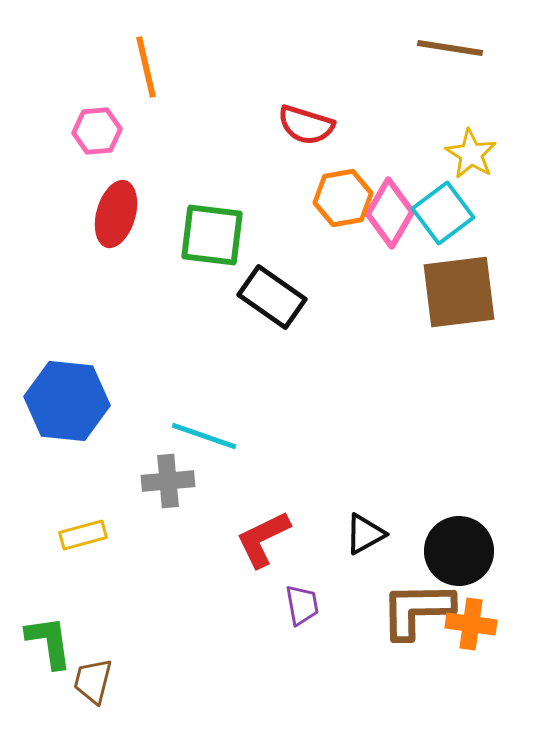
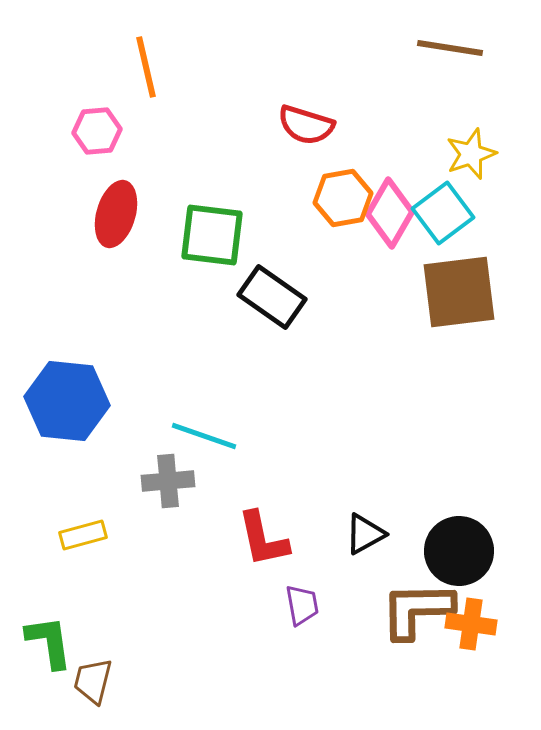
yellow star: rotated 21 degrees clockwise
red L-shape: rotated 76 degrees counterclockwise
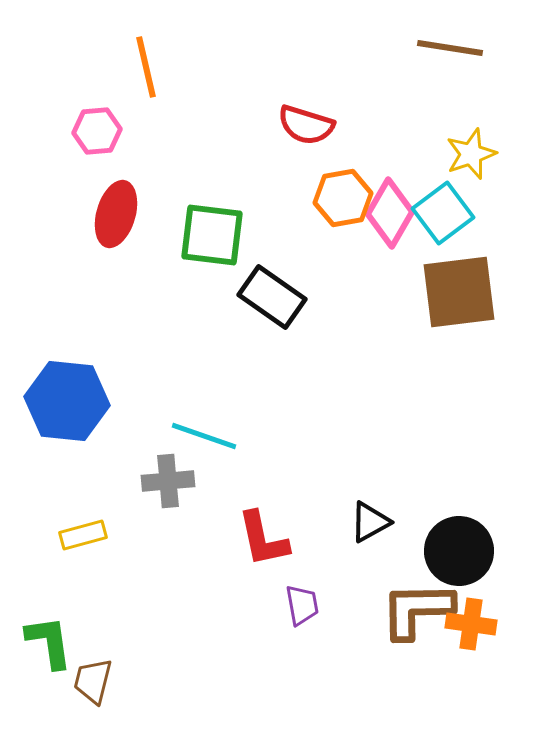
black triangle: moved 5 px right, 12 px up
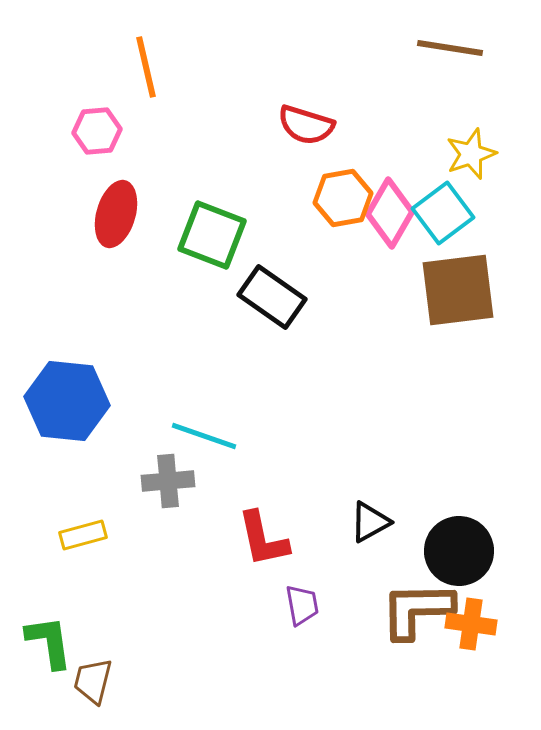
green square: rotated 14 degrees clockwise
brown square: moved 1 px left, 2 px up
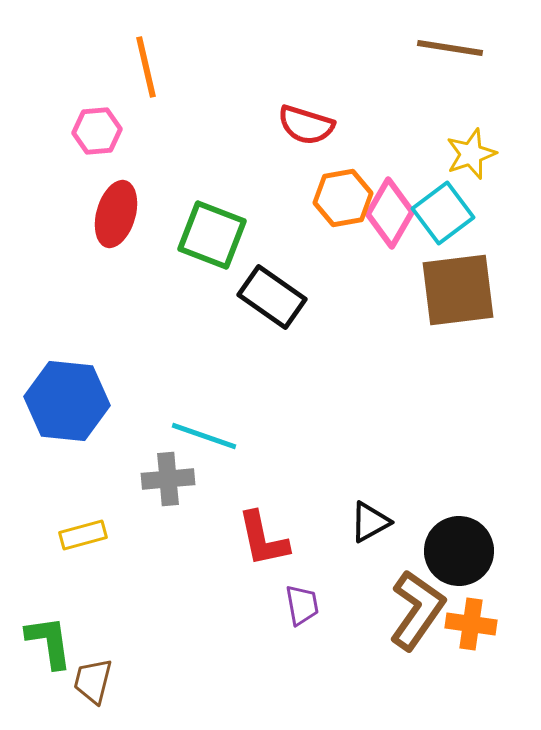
gray cross: moved 2 px up
brown L-shape: rotated 126 degrees clockwise
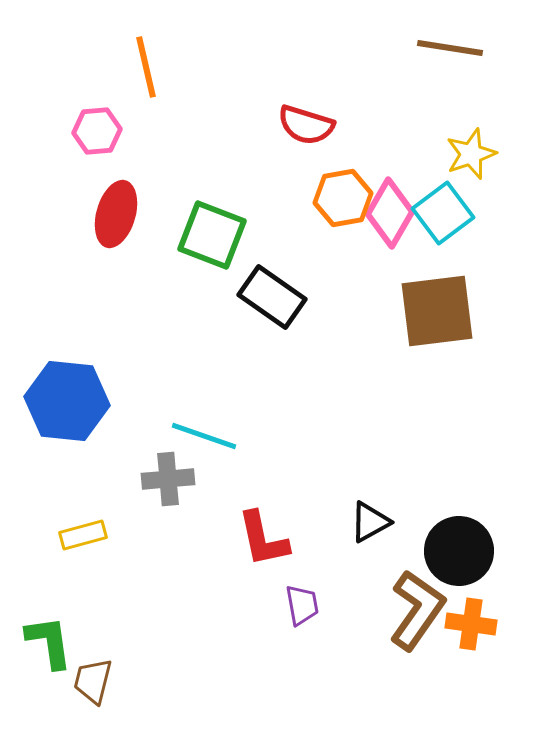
brown square: moved 21 px left, 21 px down
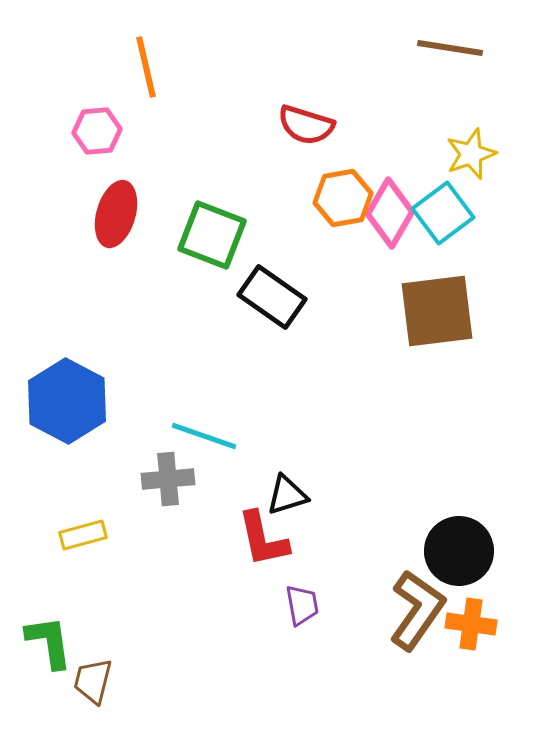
blue hexagon: rotated 22 degrees clockwise
black triangle: moved 83 px left, 27 px up; rotated 12 degrees clockwise
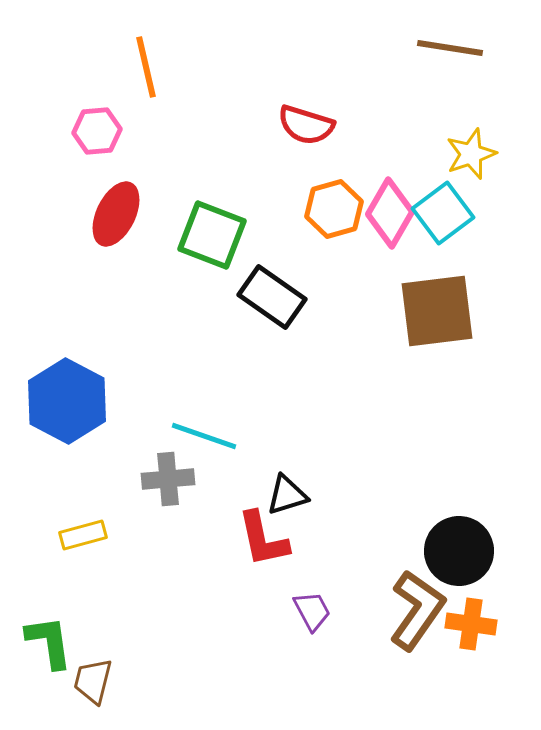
orange hexagon: moved 9 px left, 11 px down; rotated 6 degrees counterclockwise
red ellipse: rotated 10 degrees clockwise
purple trapezoid: moved 10 px right, 6 px down; rotated 18 degrees counterclockwise
